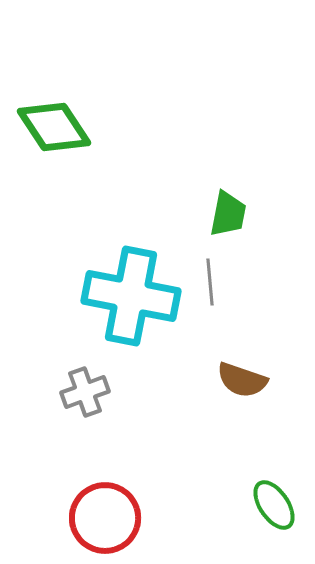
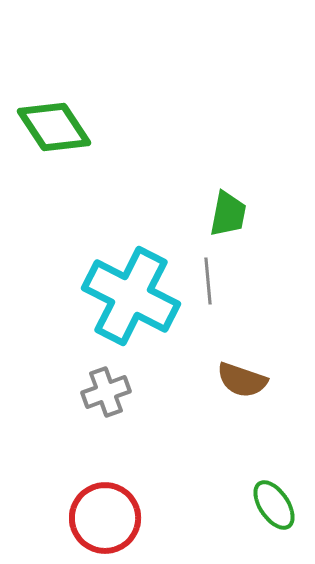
gray line: moved 2 px left, 1 px up
cyan cross: rotated 16 degrees clockwise
gray cross: moved 21 px right
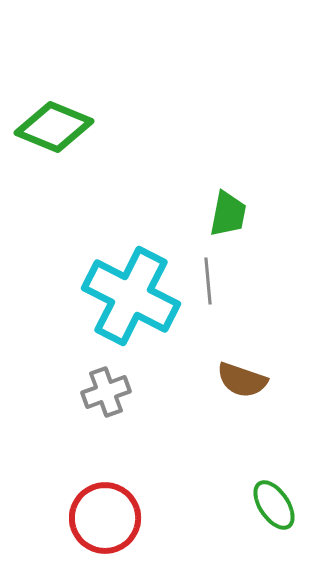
green diamond: rotated 34 degrees counterclockwise
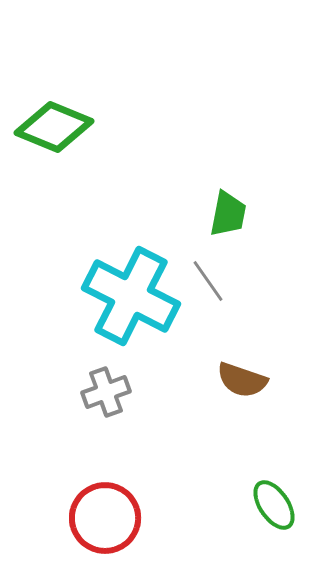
gray line: rotated 30 degrees counterclockwise
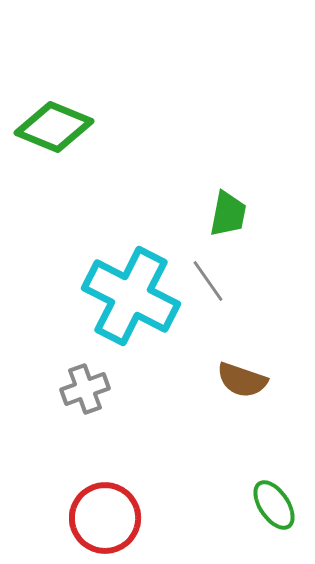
gray cross: moved 21 px left, 3 px up
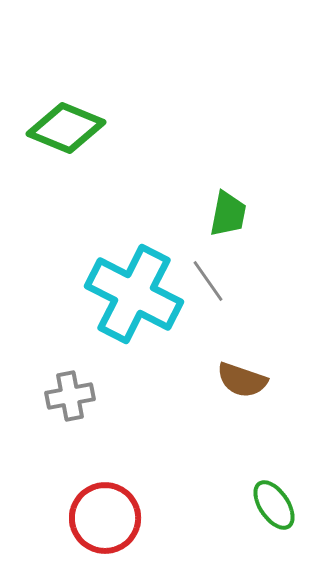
green diamond: moved 12 px right, 1 px down
cyan cross: moved 3 px right, 2 px up
gray cross: moved 15 px left, 7 px down; rotated 9 degrees clockwise
